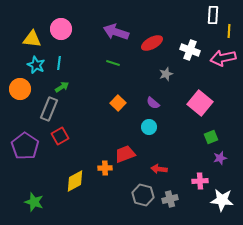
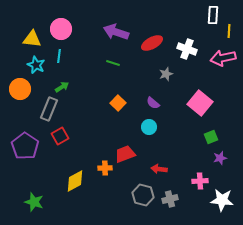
white cross: moved 3 px left, 1 px up
cyan line: moved 7 px up
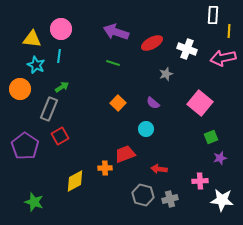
cyan circle: moved 3 px left, 2 px down
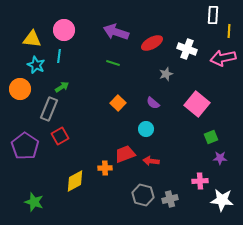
pink circle: moved 3 px right, 1 px down
pink square: moved 3 px left, 1 px down
purple star: rotated 16 degrees clockwise
red arrow: moved 8 px left, 8 px up
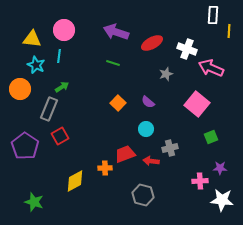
pink arrow: moved 12 px left, 10 px down; rotated 35 degrees clockwise
purple semicircle: moved 5 px left, 1 px up
purple star: moved 10 px down
gray cross: moved 51 px up
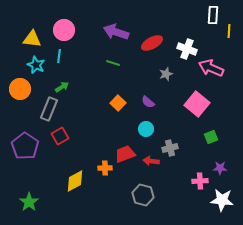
green star: moved 5 px left; rotated 18 degrees clockwise
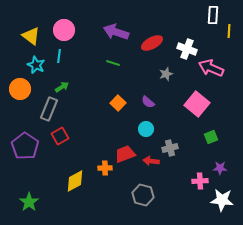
yellow triangle: moved 1 px left, 3 px up; rotated 30 degrees clockwise
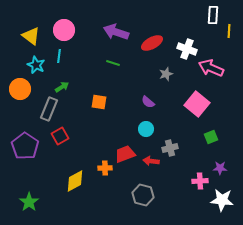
orange square: moved 19 px left, 1 px up; rotated 35 degrees counterclockwise
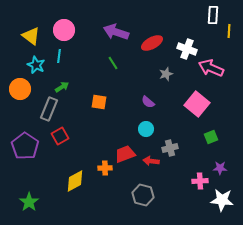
green line: rotated 40 degrees clockwise
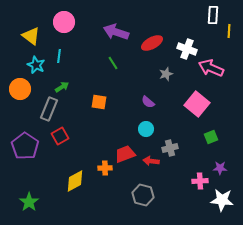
pink circle: moved 8 px up
